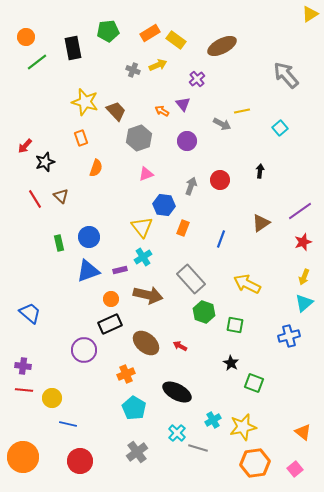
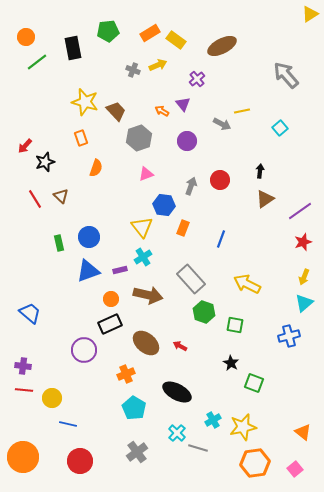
brown triangle at (261, 223): moved 4 px right, 24 px up
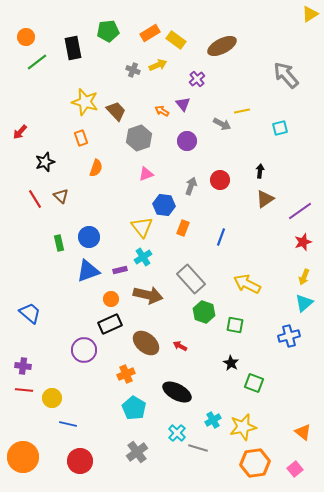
cyan square at (280, 128): rotated 28 degrees clockwise
red arrow at (25, 146): moved 5 px left, 14 px up
blue line at (221, 239): moved 2 px up
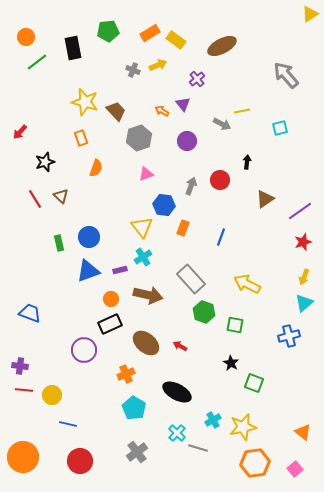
black arrow at (260, 171): moved 13 px left, 9 px up
blue trapezoid at (30, 313): rotated 20 degrees counterclockwise
purple cross at (23, 366): moved 3 px left
yellow circle at (52, 398): moved 3 px up
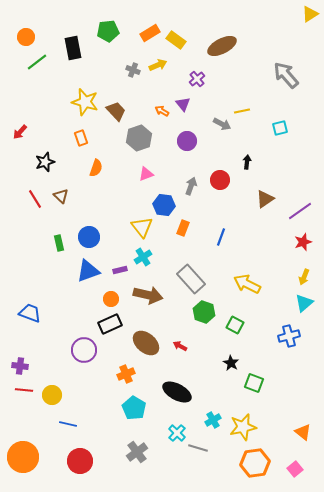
green square at (235, 325): rotated 18 degrees clockwise
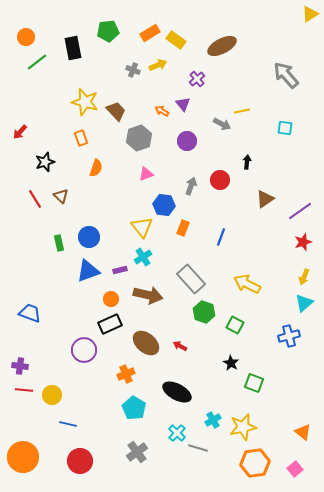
cyan square at (280, 128): moved 5 px right; rotated 21 degrees clockwise
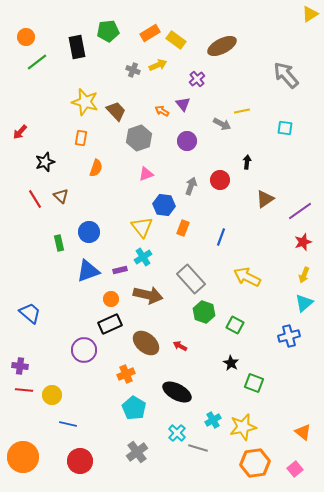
black rectangle at (73, 48): moved 4 px right, 1 px up
orange rectangle at (81, 138): rotated 28 degrees clockwise
blue circle at (89, 237): moved 5 px up
yellow arrow at (304, 277): moved 2 px up
yellow arrow at (247, 284): moved 7 px up
blue trapezoid at (30, 313): rotated 20 degrees clockwise
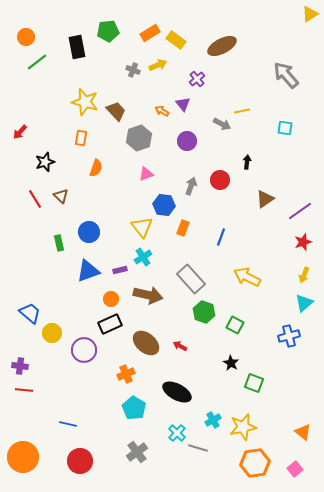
yellow circle at (52, 395): moved 62 px up
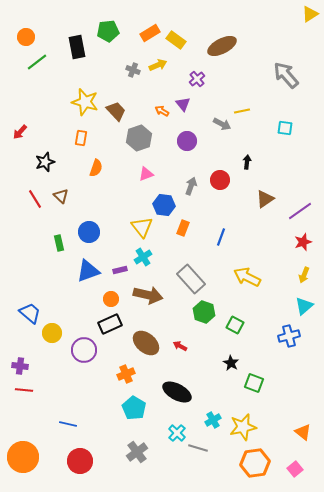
cyan triangle at (304, 303): moved 3 px down
